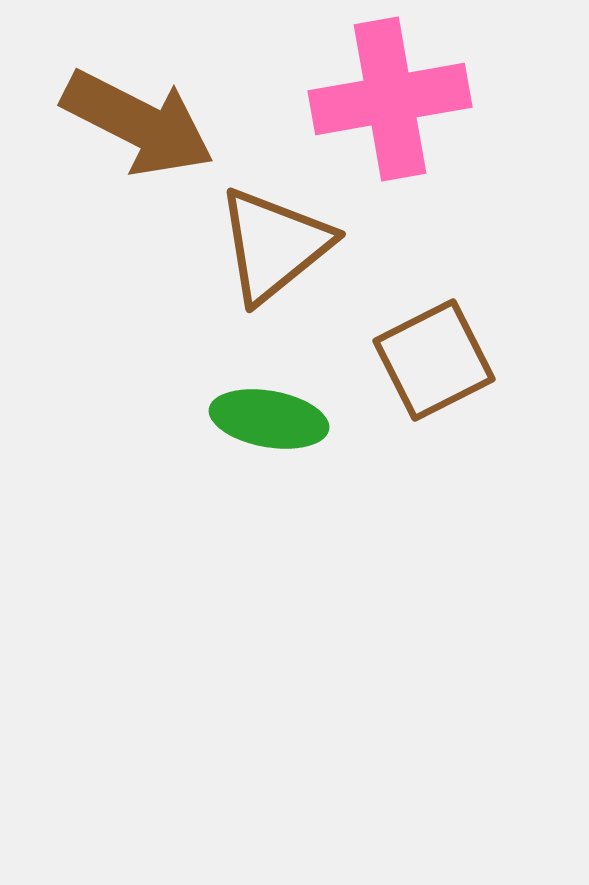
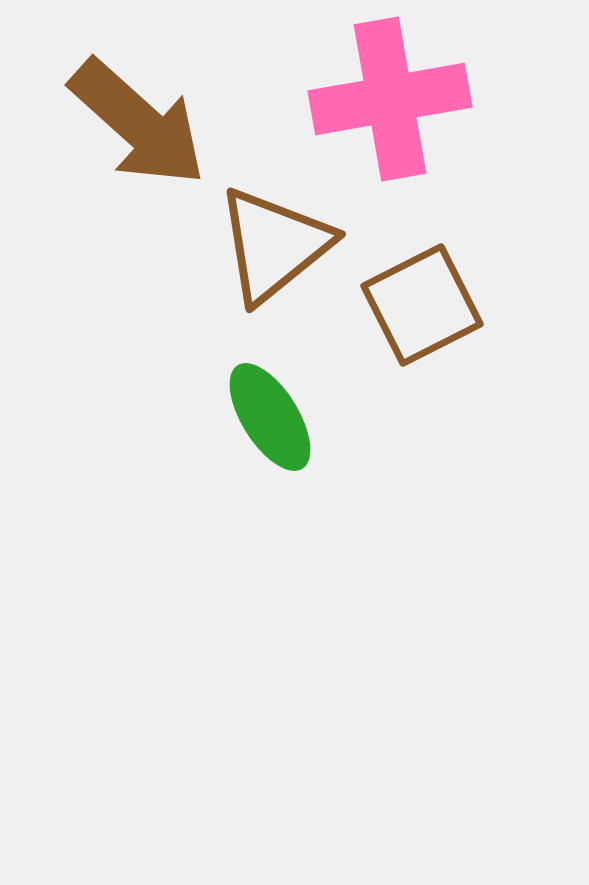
brown arrow: rotated 15 degrees clockwise
brown square: moved 12 px left, 55 px up
green ellipse: moved 1 px right, 2 px up; rotated 48 degrees clockwise
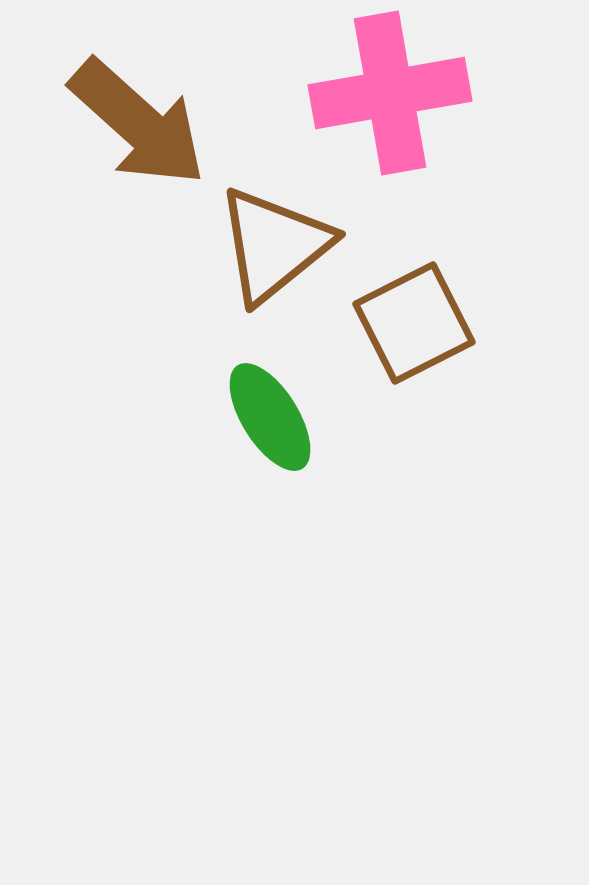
pink cross: moved 6 px up
brown square: moved 8 px left, 18 px down
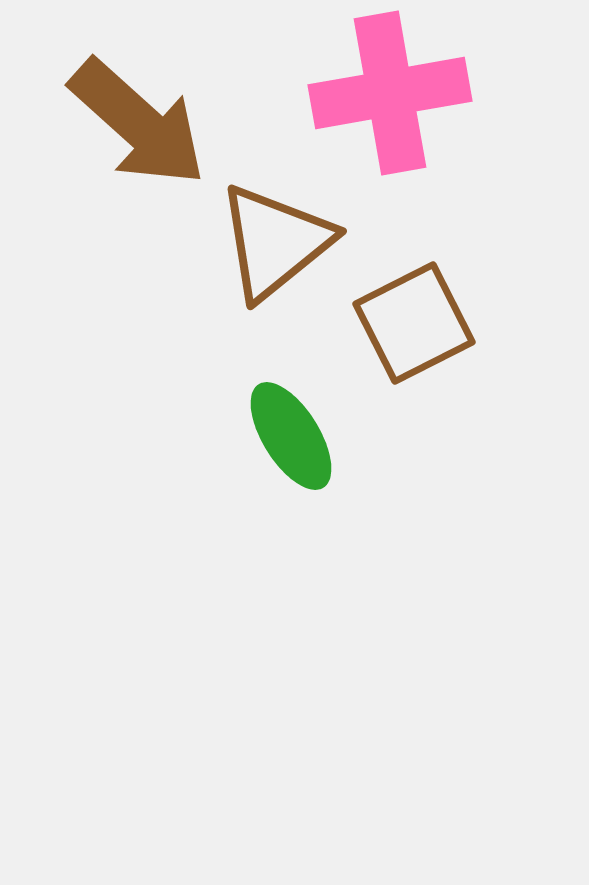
brown triangle: moved 1 px right, 3 px up
green ellipse: moved 21 px right, 19 px down
